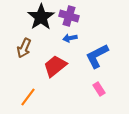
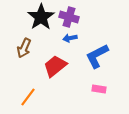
purple cross: moved 1 px down
pink rectangle: rotated 48 degrees counterclockwise
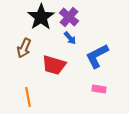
purple cross: rotated 24 degrees clockwise
blue arrow: rotated 120 degrees counterclockwise
red trapezoid: moved 1 px left, 1 px up; rotated 125 degrees counterclockwise
orange line: rotated 48 degrees counterclockwise
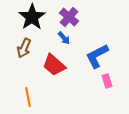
black star: moved 9 px left
blue arrow: moved 6 px left
red trapezoid: rotated 25 degrees clockwise
pink rectangle: moved 8 px right, 8 px up; rotated 64 degrees clockwise
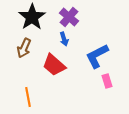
blue arrow: moved 1 px down; rotated 24 degrees clockwise
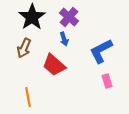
blue L-shape: moved 4 px right, 5 px up
